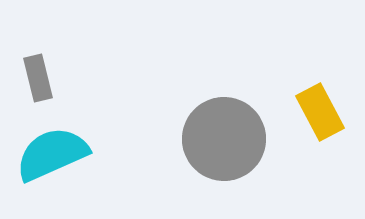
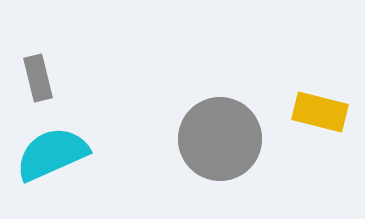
yellow rectangle: rotated 48 degrees counterclockwise
gray circle: moved 4 px left
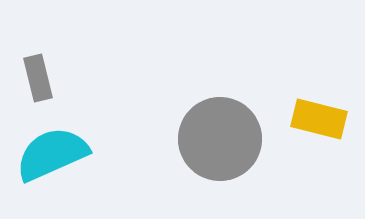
yellow rectangle: moved 1 px left, 7 px down
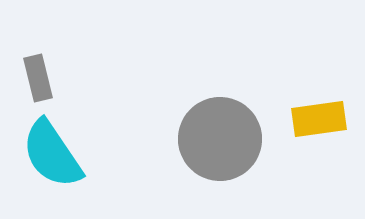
yellow rectangle: rotated 22 degrees counterclockwise
cyan semicircle: rotated 100 degrees counterclockwise
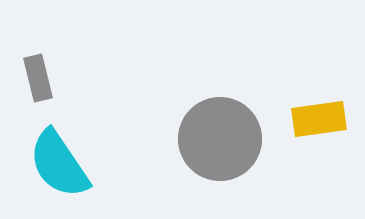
cyan semicircle: moved 7 px right, 10 px down
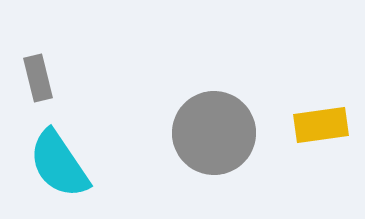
yellow rectangle: moved 2 px right, 6 px down
gray circle: moved 6 px left, 6 px up
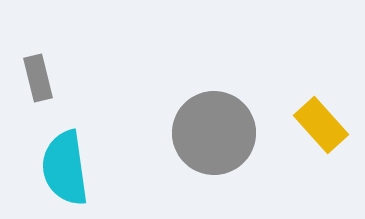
yellow rectangle: rotated 56 degrees clockwise
cyan semicircle: moved 6 px right, 4 px down; rotated 26 degrees clockwise
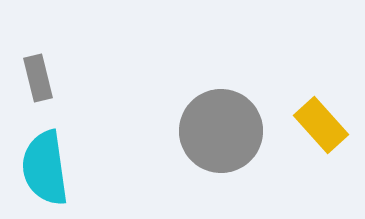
gray circle: moved 7 px right, 2 px up
cyan semicircle: moved 20 px left
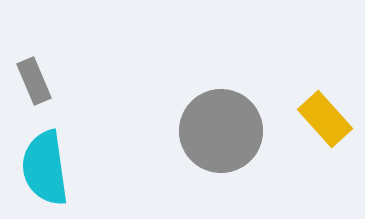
gray rectangle: moved 4 px left, 3 px down; rotated 9 degrees counterclockwise
yellow rectangle: moved 4 px right, 6 px up
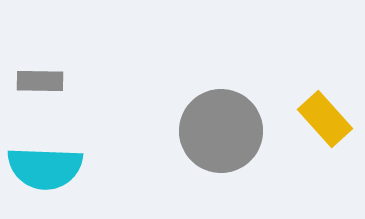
gray rectangle: moved 6 px right; rotated 66 degrees counterclockwise
cyan semicircle: rotated 80 degrees counterclockwise
